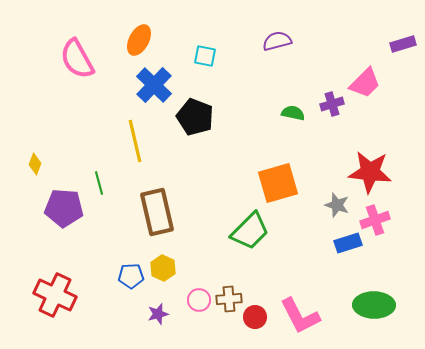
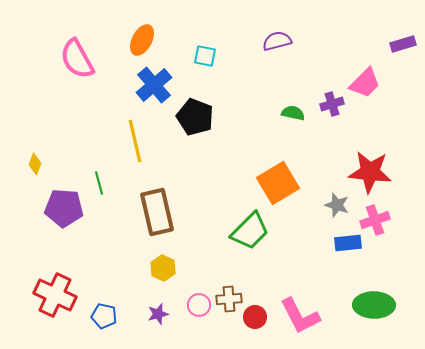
orange ellipse: moved 3 px right
blue cross: rotated 6 degrees clockwise
orange square: rotated 15 degrees counterclockwise
blue rectangle: rotated 12 degrees clockwise
blue pentagon: moved 27 px left, 40 px down; rotated 15 degrees clockwise
pink circle: moved 5 px down
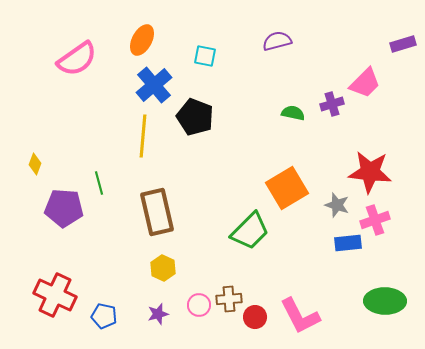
pink semicircle: rotated 96 degrees counterclockwise
yellow line: moved 8 px right, 5 px up; rotated 18 degrees clockwise
orange square: moved 9 px right, 5 px down
green ellipse: moved 11 px right, 4 px up
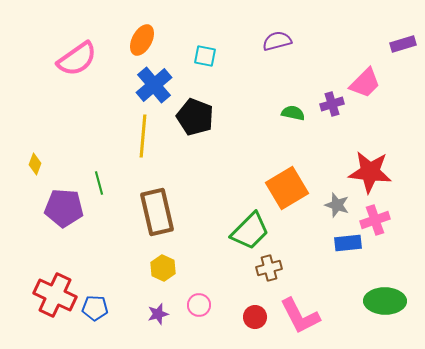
brown cross: moved 40 px right, 31 px up; rotated 10 degrees counterclockwise
blue pentagon: moved 9 px left, 8 px up; rotated 10 degrees counterclockwise
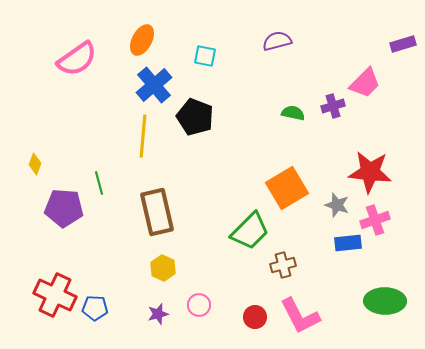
purple cross: moved 1 px right, 2 px down
brown cross: moved 14 px right, 3 px up
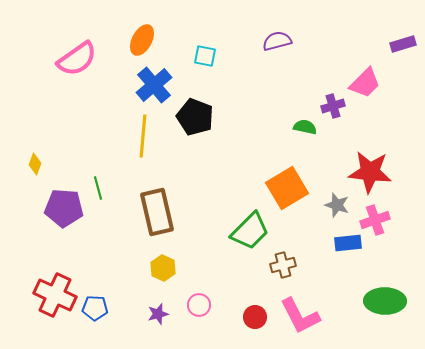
green semicircle: moved 12 px right, 14 px down
green line: moved 1 px left, 5 px down
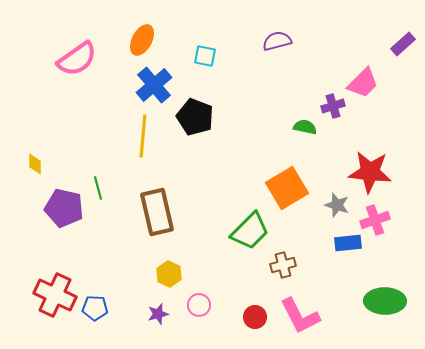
purple rectangle: rotated 25 degrees counterclockwise
pink trapezoid: moved 2 px left
yellow diamond: rotated 20 degrees counterclockwise
purple pentagon: rotated 9 degrees clockwise
yellow hexagon: moved 6 px right, 6 px down
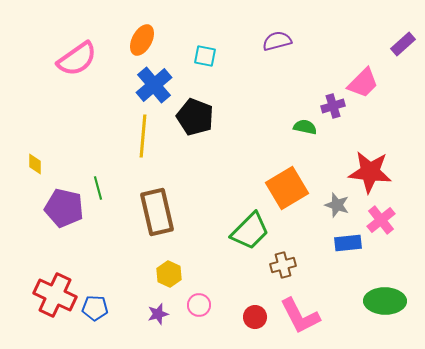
pink cross: moved 6 px right; rotated 20 degrees counterclockwise
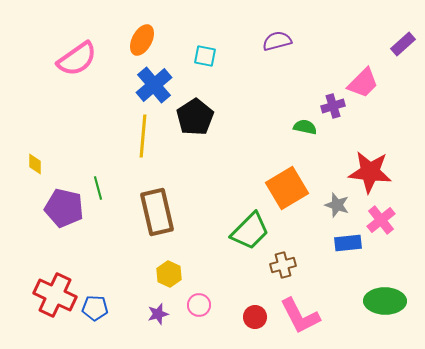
black pentagon: rotated 18 degrees clockwise
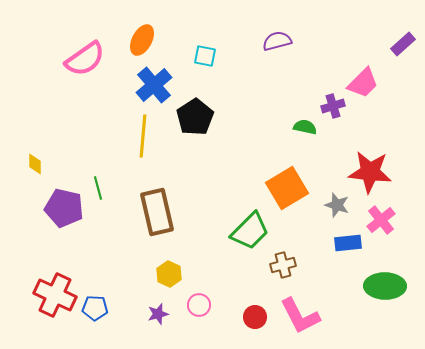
pink semicircle: moved 8 px right
green ellipse: moved 15 px up
